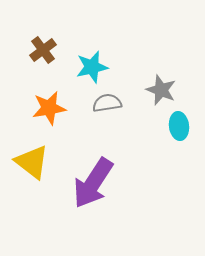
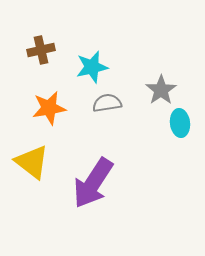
brown cross: moved 2 px left; rotated 24 degrees clockwise
gray star: rotated 16 degrees clockwise
cyan ellipse: moved 1 px right, 3 px up
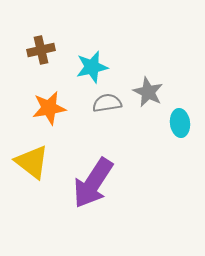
gray star: moved 13 px left, 2 px down; rotated 12 degrees counterclockwise
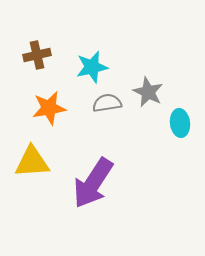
brown cross: moved 4 px left, 5 px down
yellow triangle: rotated 42 degrees counterclockwise
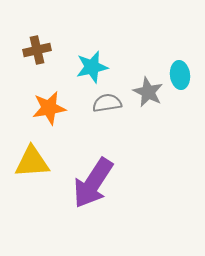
brown cross: moved 5 px up
cyan ellipse: moved 48 px up
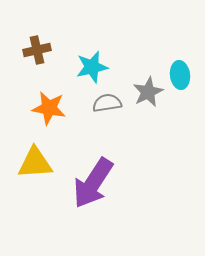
gray star: rotated 20 degrees clockwise
orange star: rotated 20 degrees clockwise
yellow triangle: moved 3 px right, 1 px down
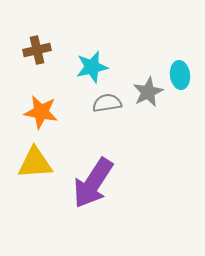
orange star: moved 8 px left, 4 px down
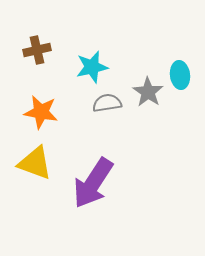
gray star: rotated 12 degrees counterclockwise
yellow triangle: rotated 24 degrees clockwise
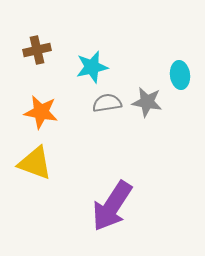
gray star: moved 1 px left, 10 px down; rotated 24 degrees counterclockwise
purple arrow: moved 19 px right, 23 px down
